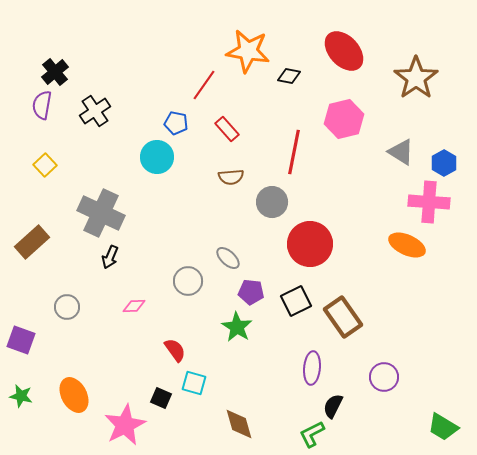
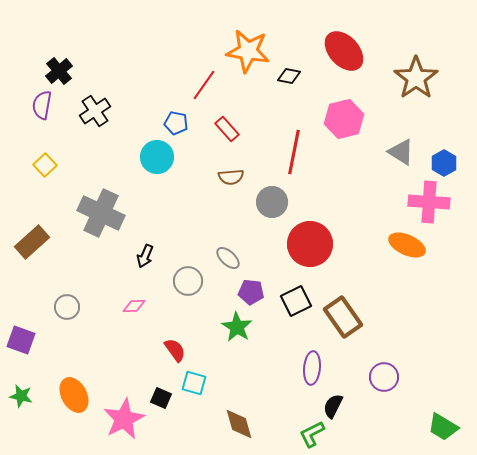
black cross at (55, 72): moved 4 px right, 1 px up
black arrow at (110, 257): moved 35 px right, 1 px up
pink star at (125, 425): moved 1 px left, 6 px up
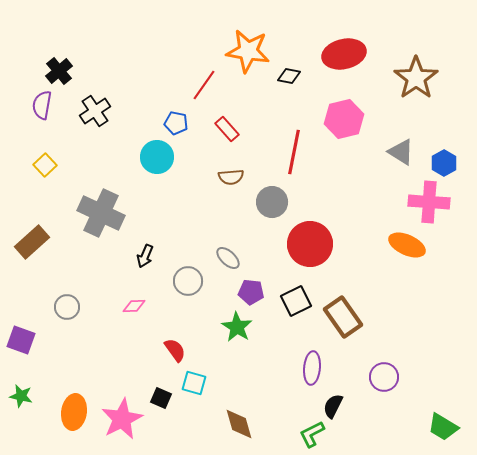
red ellipse at (344, 51): moved 3 px down; rotated 60 degrees counterclockwise
orange ellipse at (74, 395): moved 17 px down; rotated 36 degrees clockwise
pink star at (124, 419): moved 2 px left
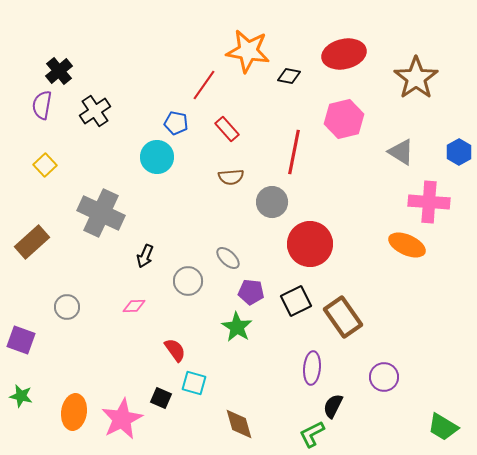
blue hexagon at (444, 163): moved 15 px right, 11 px up
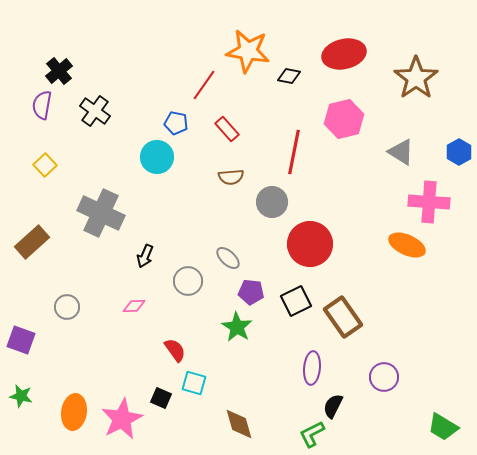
black cross at (95, 111): rotated 20 degrees counterclockwise
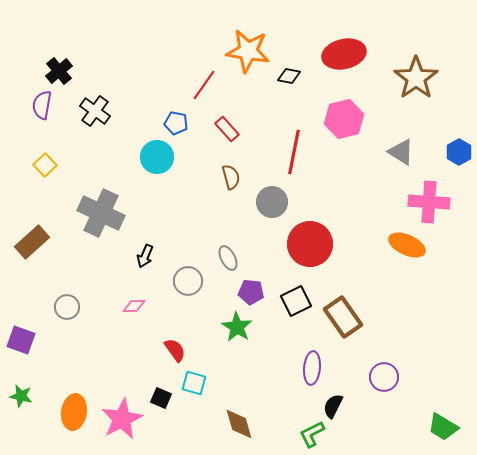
brown semicircle at (231, 177): rotated 100 degrees counterclockwise
gray ellipse at (228, 258): rotated 20 degrees clockwise
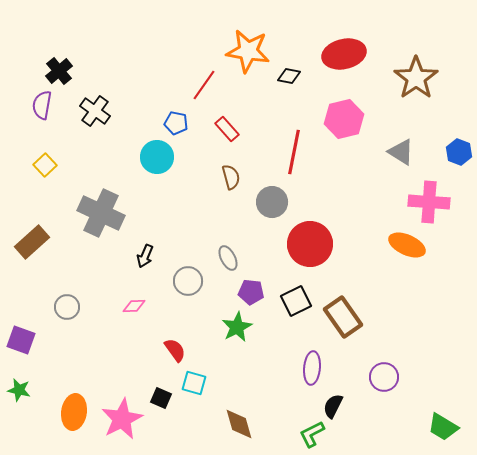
blue hexagon at (459, 152): rotated 10 degrees counterclockwise
green star at (237, 327): rotated 12 degrees clockwise
green star at (21, 396): moved 2 px left, 6 px up
